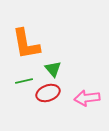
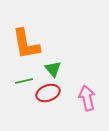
pink arrow: rotated 85 degrees clockwise
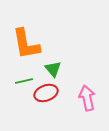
red ellipse: moved 2 px left
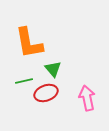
orange L-shape: moved 3 px right, 1 px up
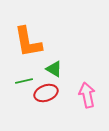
orange L-shape: moved 1 px left, 1 px up
green triangle: moved 1 px right; rotated 18 degrees counterclockwise
pink arrow: moved 3 px up
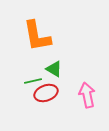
orange L-shape: moved 9 px right, 6 px up
green line: moved 9 px right
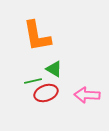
pink arrow: rotated 75 degrees counterclockwise
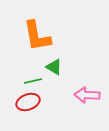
green triangle: moved 2 px up
red ellipse: moved 18 px left, 9 px down
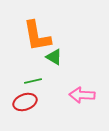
green triangle: moved 10 px up
pink arrow: moved 5 px left
red ellipse: moved 3 px left
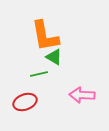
orange L-shape: moved 8 px right
green line: moved 6 px right, 7 px up
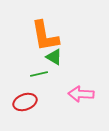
pink arrow: moved 1 px left, 1 px up
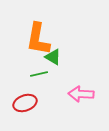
orange L-shape: moved 7 px left, 3 px down; rotated 20 degrees clockwise
green triangle: moved 1 px left
red ellipse: moved 1 px down
